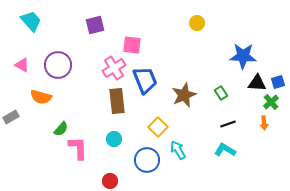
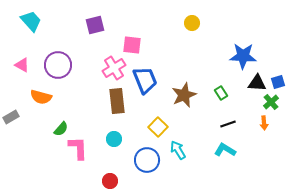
yellow circle: moved 5 px left
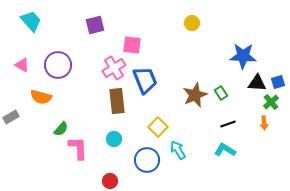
brown star: moved 11 px right
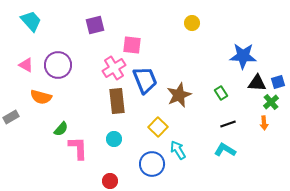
pink triangle: moved 4 px right
brown star: moved 16 px left
blue circle: moved 5 px right, 4 px down
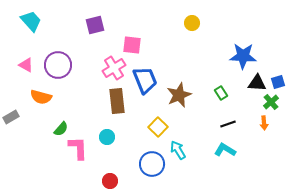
cyan circle: moved 7 px left, 2 px up
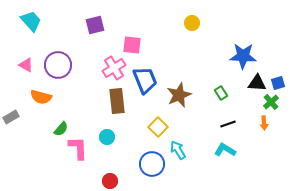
blue square: moved 1 px down
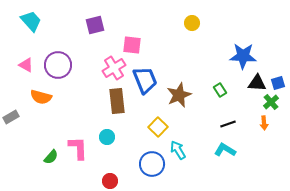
green rectangle: moved 1 px left, 3 px up
green semicircle: moved 10 px left, 28 px down
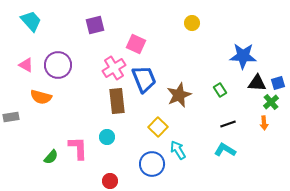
pink square: moved 4 px right, 1 px up; rotated 18 degrees clockwise
blue trapezoid: moved 1 px left, 1 px up
gray rectangle: rotated 21 degrees clockwise
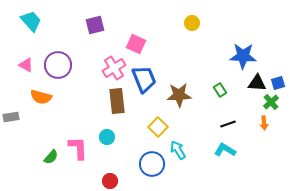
brown star: rotated 20 degrees clockwise
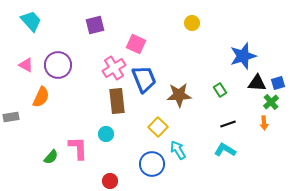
blue star: rotated 20 degrees counterclockwise
orange semicircle: rotated 80 degrees counterclockwise
cyan circle: moved 1 px left, 3 px up
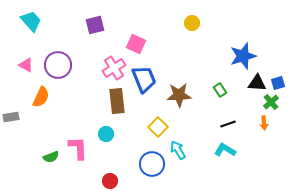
green semicircle: rotated 28 degrees clockwise
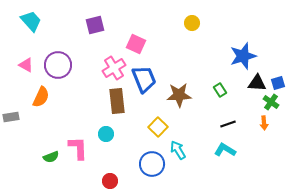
green cross: rotated 14 degrees counterclockwise
